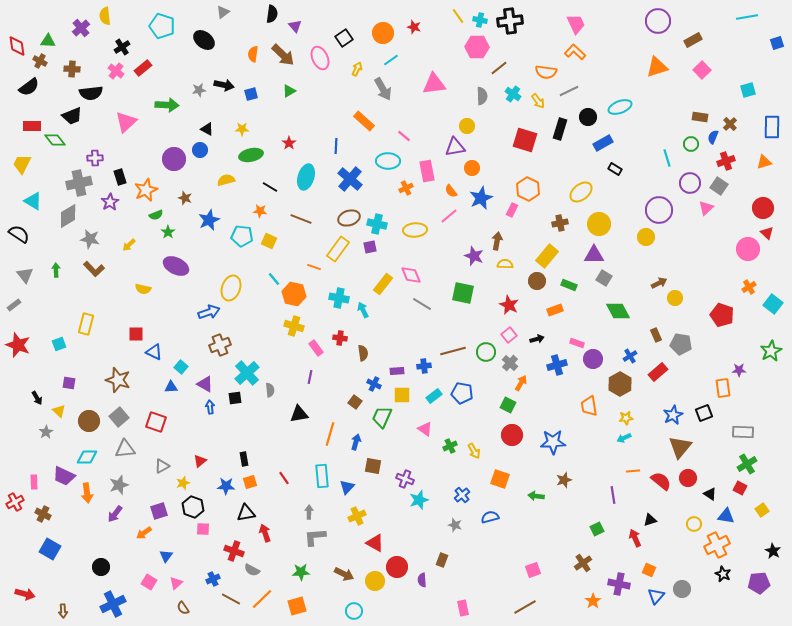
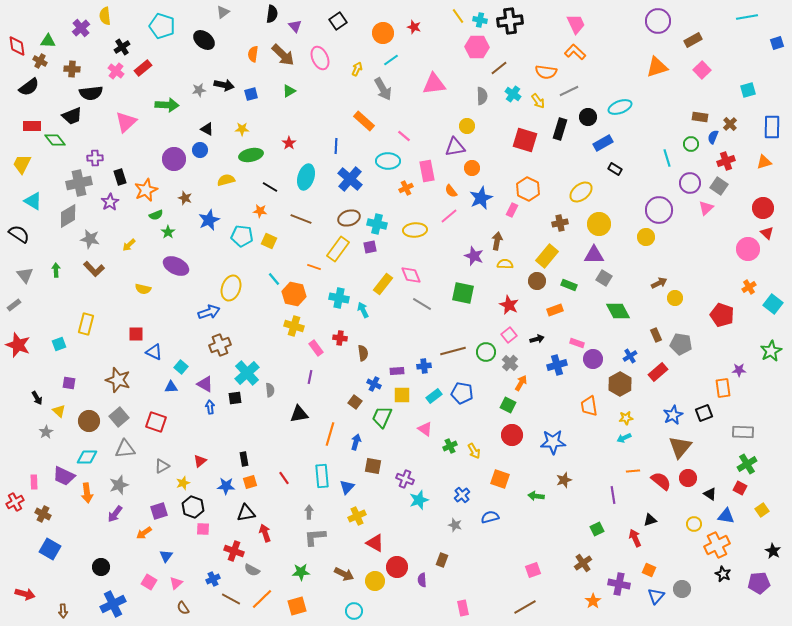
black square at (344, 38): moved 6 px left, 17 px up
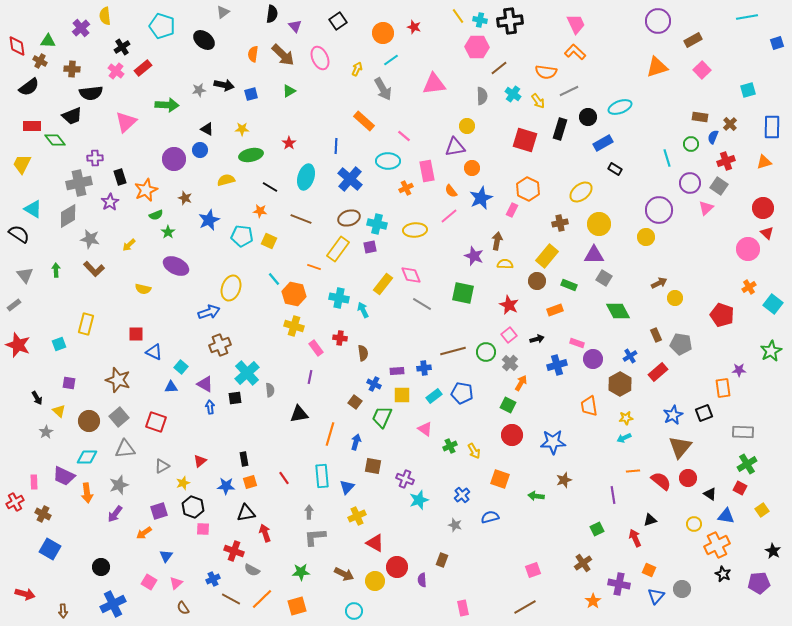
cyan triangle at (33, 201): moved 8 px down
blue cross at (424, 366): moved 2 px down
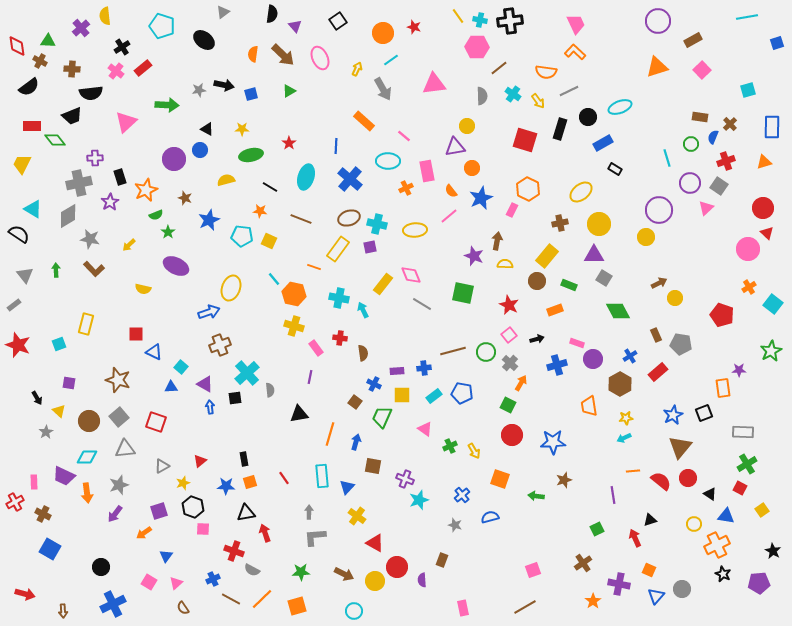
yellow cross at (357, 516): rotated 30 degrees counterclockwise
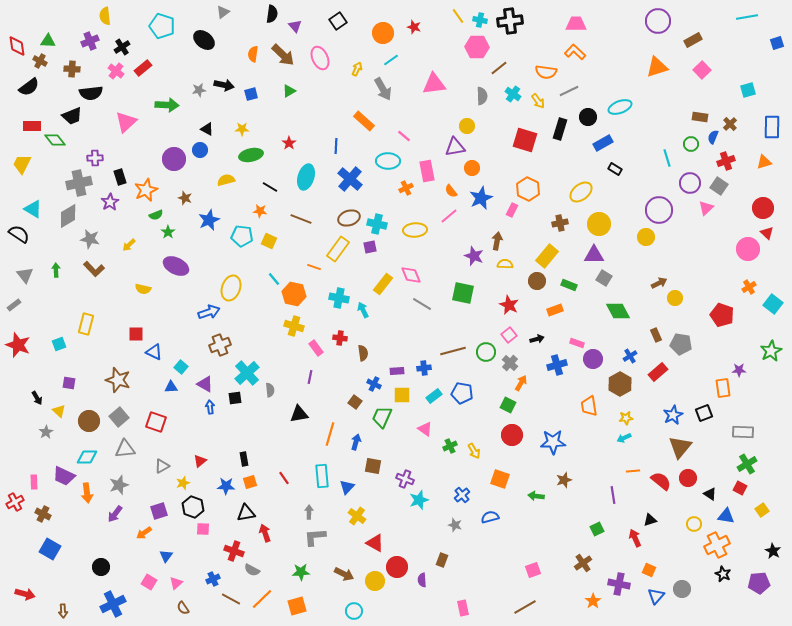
pink trapezoid at (576, 24): rotated 65 degrees counterclockwise
purple cross at (81, 28): moved 9 px right, 13 px down; rotated 18 degrees clockwise
